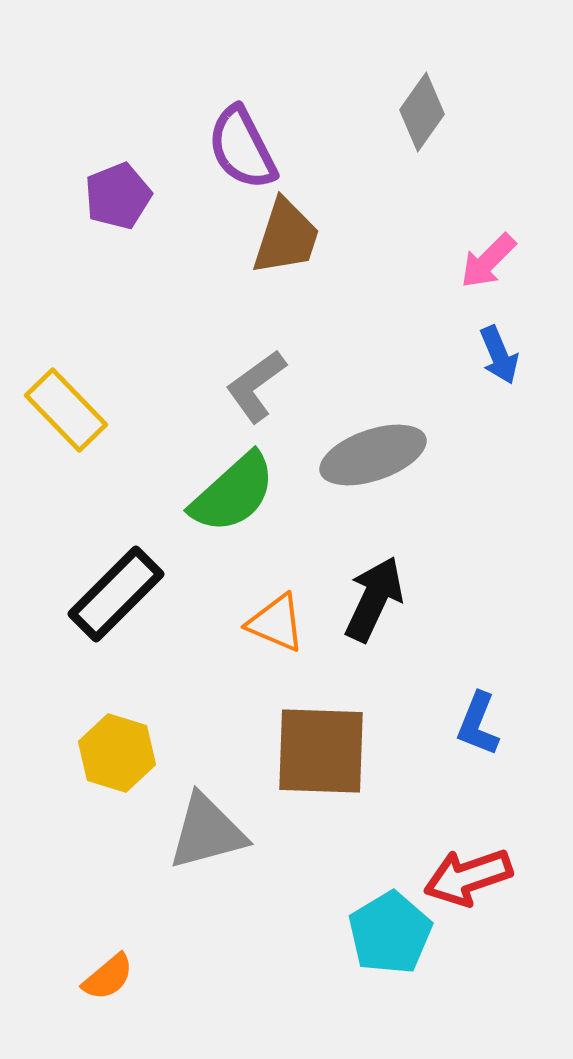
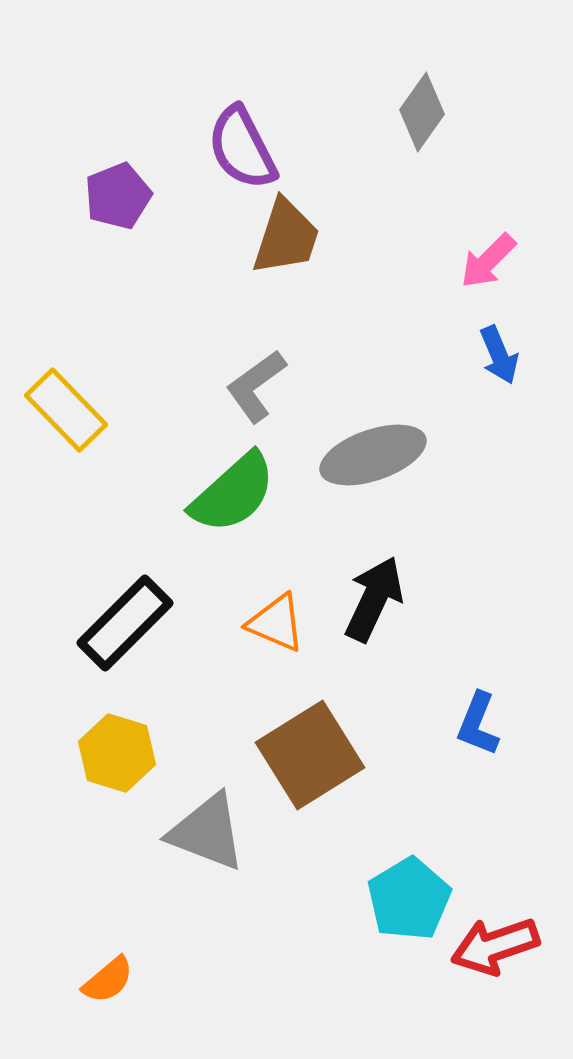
black rectangle: moved 9 px right, 29 px down
brown square: moved 11 px left, 4 px down; rotated 34 degrees counterclockwise
gray triangle: rotated 36 degrees clockwise
red arrow: moved 27 px right, 69 px down
cyan pentagon: moved 19 px right, 34 px up
orange semicircle: moved 3 px down
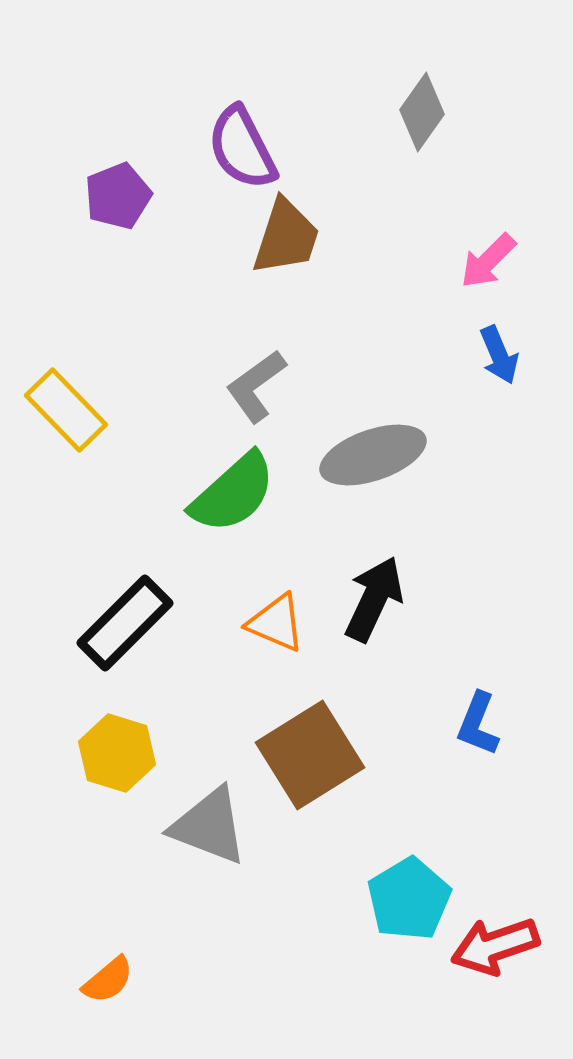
gray triangle: moved 2 px right, 6 px up
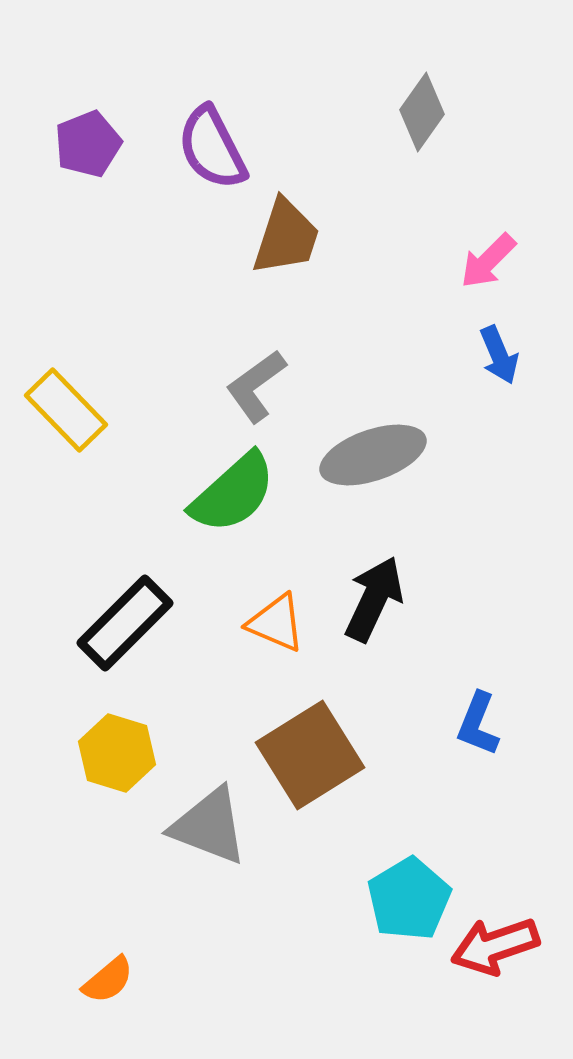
purple semicircle: moved 30 px left
purple pentagon: moved 30 px left, 52 px up
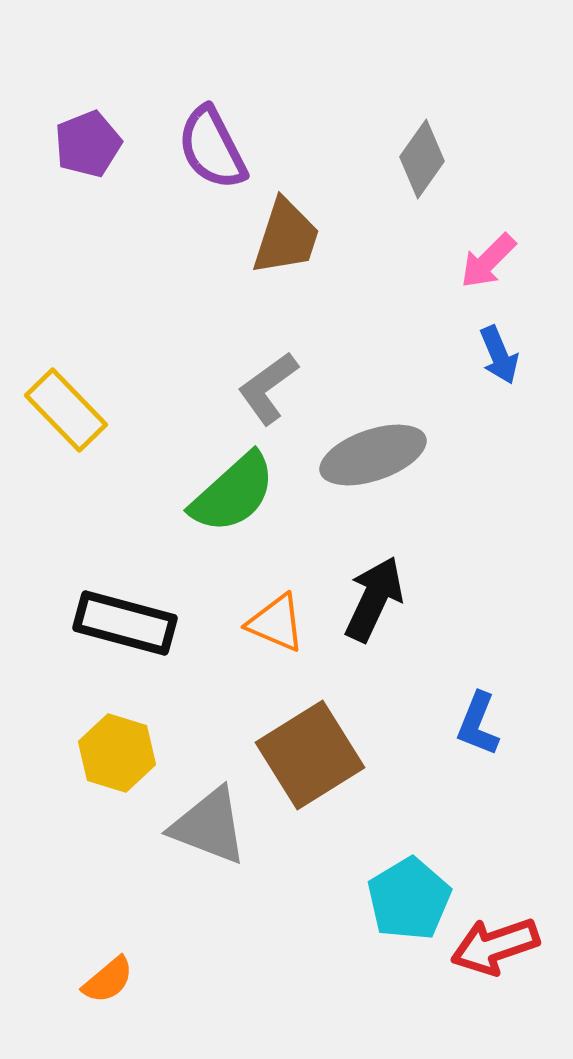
gray diamond: moved 47 px down
gray L-shape: moved 12 px right, 2 px down
black rectangle: rotated 60 degrees clockwise
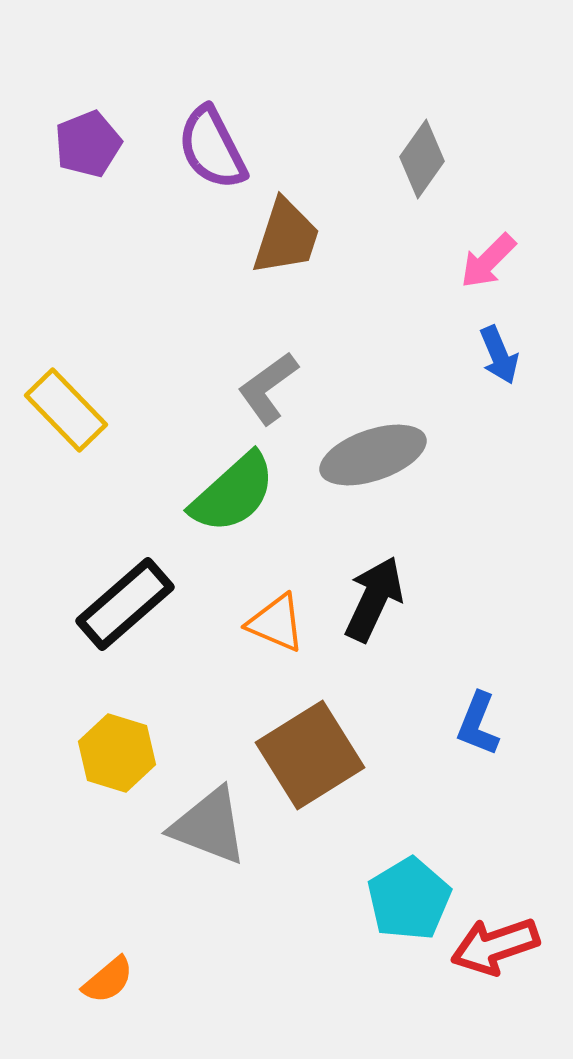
black rectangle: moved 19 px up; rotated 56 degrees counterclockwise
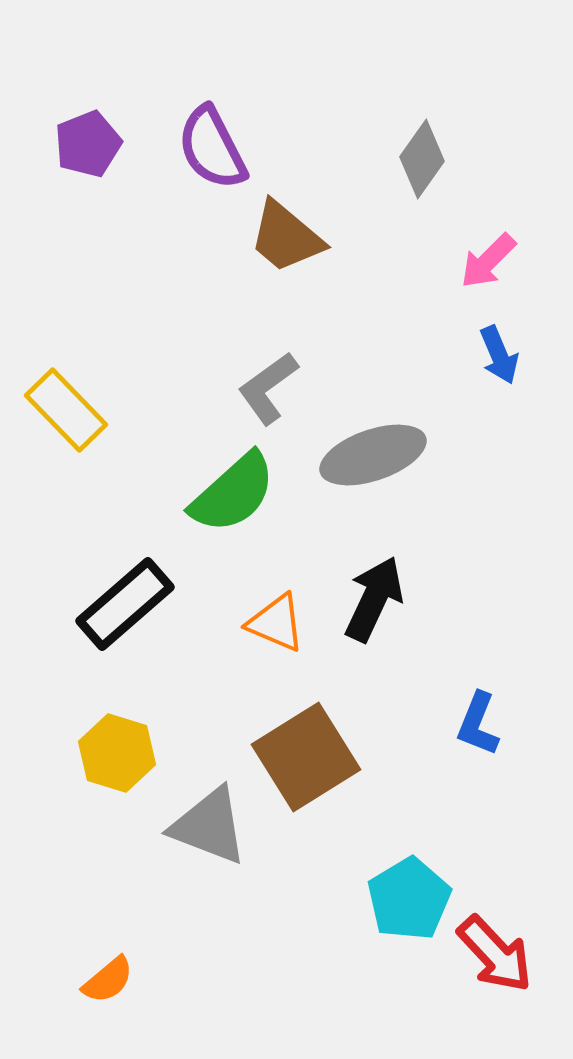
brown trapezoid: rotated 112 degrees clockwise
brown square: moved 4 px left, 2 px down
red arrow: moved 8 px down; rotated 114 degrees counterclockwise
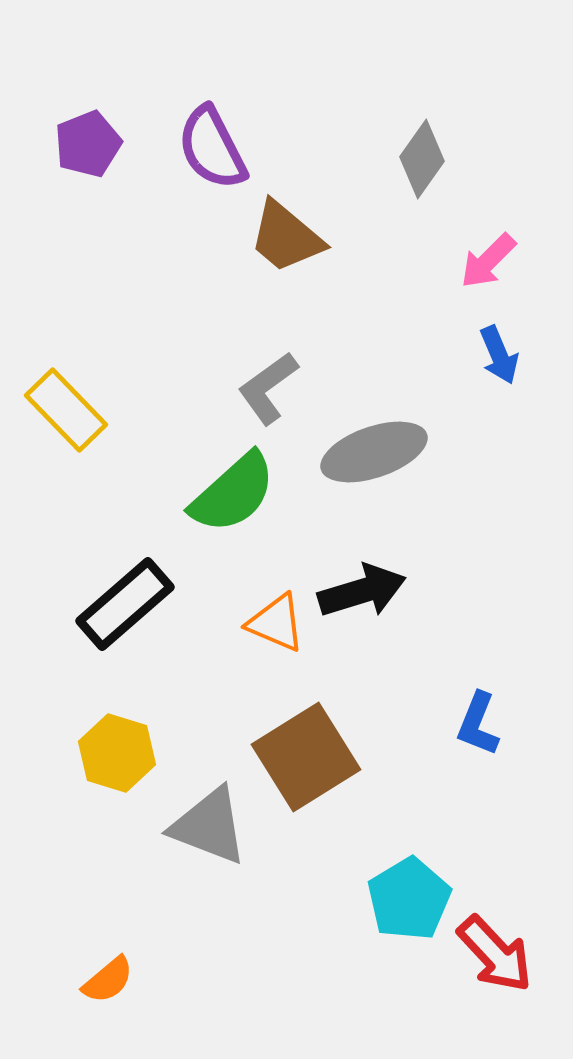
gray ellipse: moved 1 px right, 3 px up
black arrow: moved 12 px left, 8 px up; rotated 48 degrees clockwise
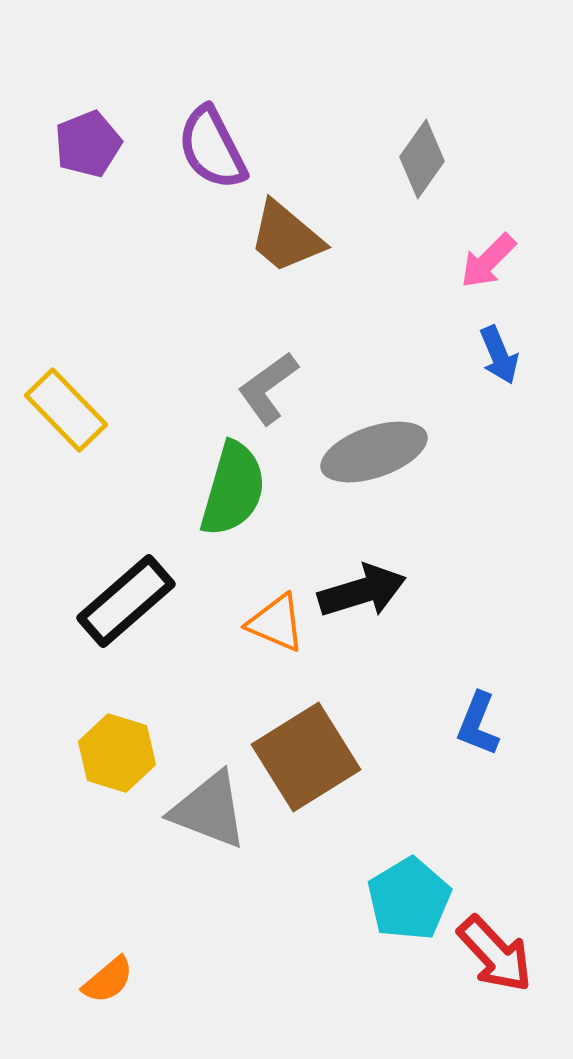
green semicircle: moved 4 px up; rotated 32 degrees counterclockwise
black rectangle: moved 1 px right, 3 px up
gray triangle: moved 16 px up
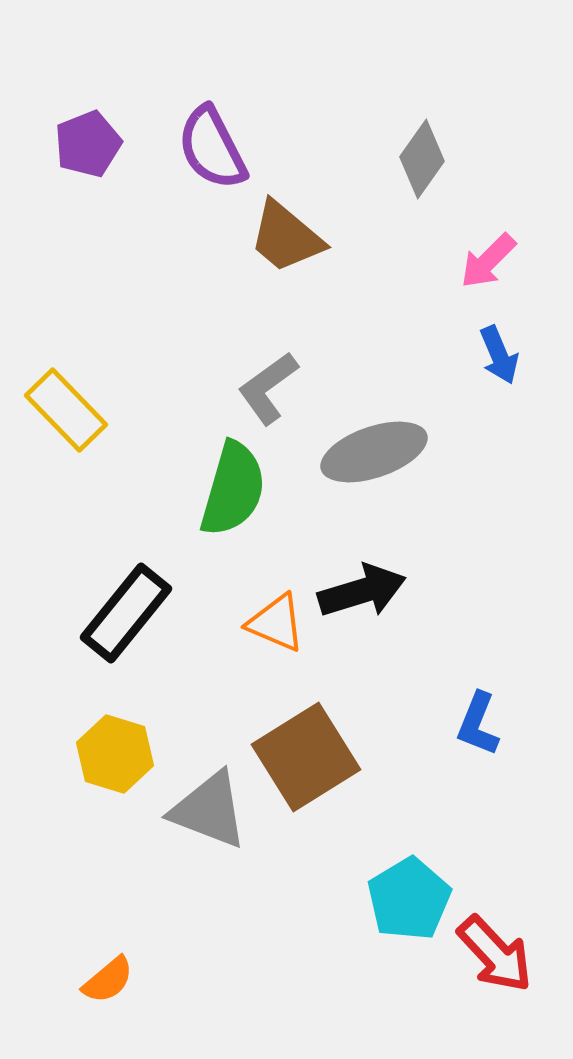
black rectangle: moved 12 px down; rotated 10 degrees counterclockwise
yellow hexagon: moved 2 px left, 1 px down
